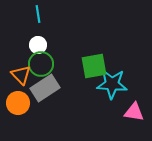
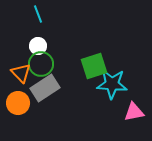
cyan line: rotated 12 degrees counterclockwise
white circle: moved 1 px down
green square: rotated 8 degrees counterclockwise
orange triangle: moved 2 px up
pink triangle: rotated 20 degrees counterclockwise
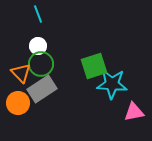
gray rectangle: moved 3 px left, 1 px down
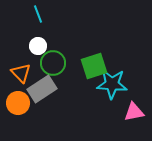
green circle: moved 12 px right, 1 px up
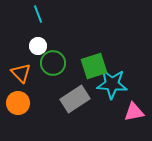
gray rectangle: moved 33 px right, 10 px down
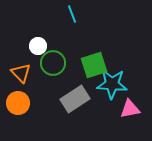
cyan line: moved 34 px right
green square: moved 1 px up
pink triangle: moved 4 px left, 3 px up
